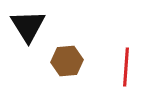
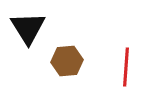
black triangle: moved 2 px down
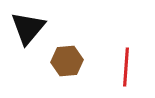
black triangle: rotated 12 degrees clockwise
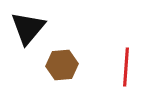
brown hexagon: moved 5 px left, 4 px down
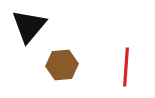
black triangle: moved 1 px right, 2 px up
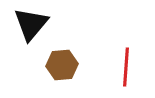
black triangle: moved 2 px right, 2 px up
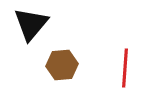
red line: moved 1 px left, 1 px down
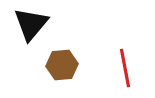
red line: rotated 15 degrees counterclockwise
